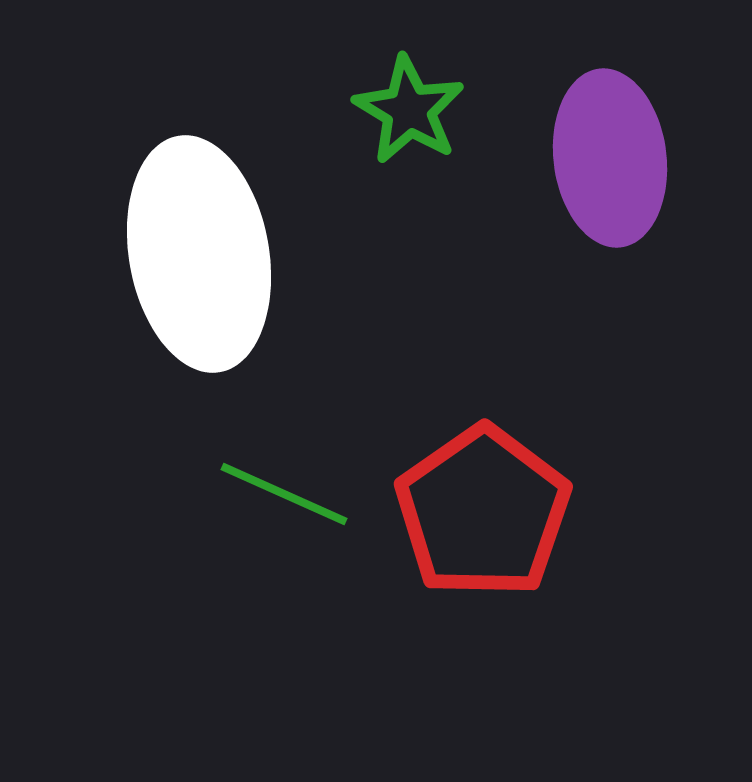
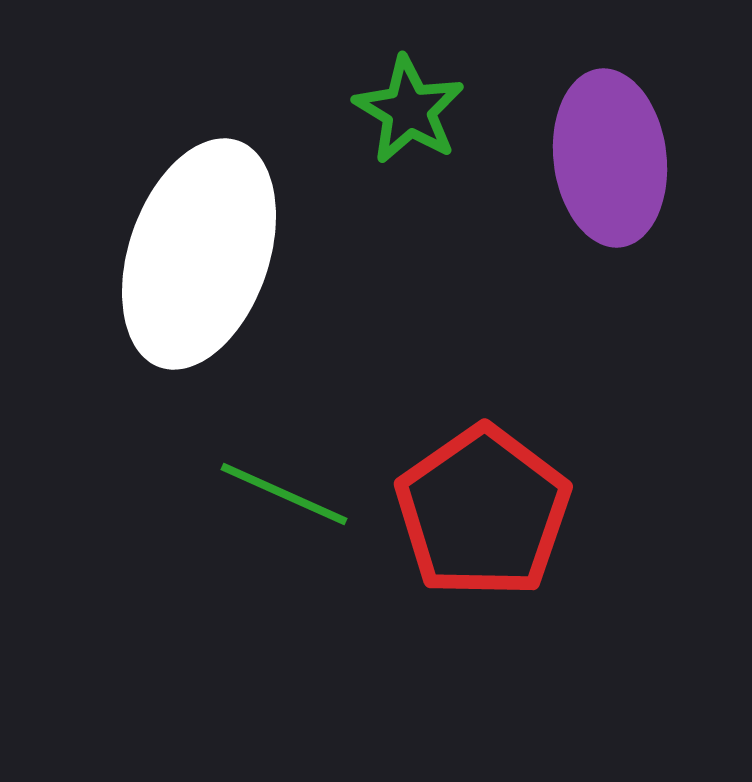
white ellipse: rotated 29 degrees clockwise
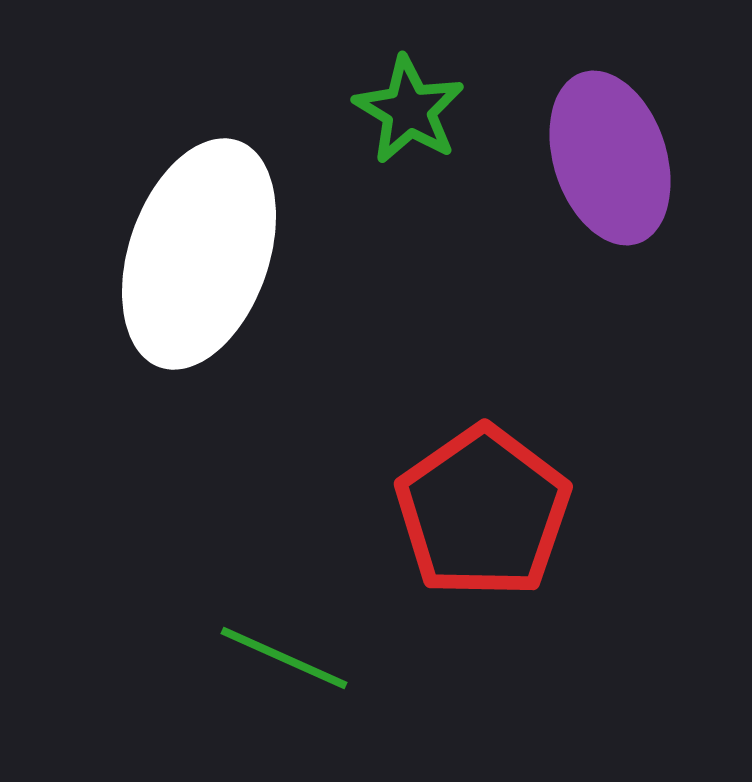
purple ellipse: rotated 11 degrees counterclockwise
green line: moved 164 px down
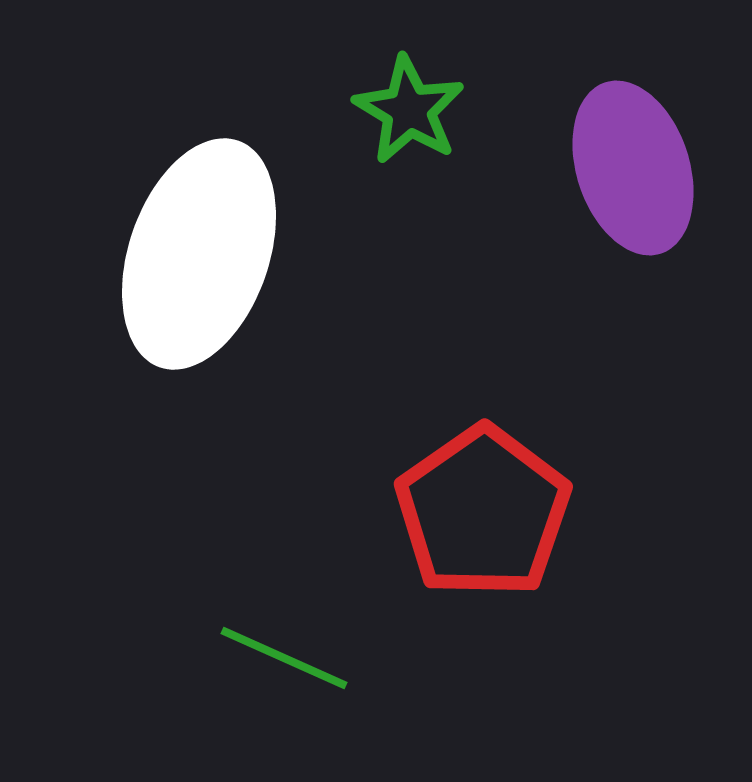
purple ellipse: moved 23 px right, 10 px down
